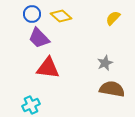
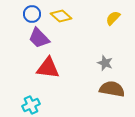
gray star: rotated 28 degrees counterclockwise
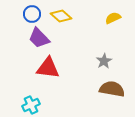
yellow semicircle: rotated 21 degrees clockwise
gray star: moved 1 px left, 2 px up; rotated 21 degrees clockwise
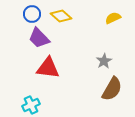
brown semicircle: rotated 110 degrees clockwise
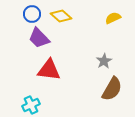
red triangle: moved 1 px right, 2 px down
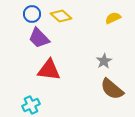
brown semicircle: rotated 100 degrees clockwise
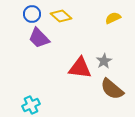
red triangle: moved 31 px right, 2 px up
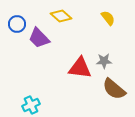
blue circle: moved 15 px left, 10 px down
yellow semicircle: moved 5 px left; rotated 77 degrees clockwise
gray star: rotated 28 degrees clockwise
brown semicircle: moved 2 px right
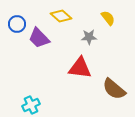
gray star: moved 15 px left, 24 px up
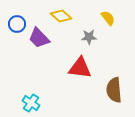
brown semicircle: moved 1 px down; rotated 45 degrees clockwise
cyan cross: moved 2 px up; rotated 30 degrees counterclockwise
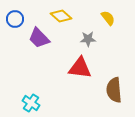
blue circle: moved 2 px left, 5 px up
gray star: moved 1 px left, 2 px down
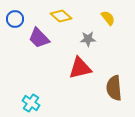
red triangle: rotated 20 degrees counterclockwise
brown semicircle: moved 2 px up
